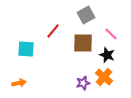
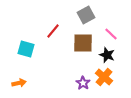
cyan square: rotated 12 degrees clockwise
purple star: rotated 24 degrees counterclockwise
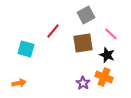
brown square: rotated 10 degrees counterclockwise
orange cross: rotated 18 degrees counterclockwise
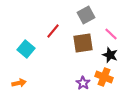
cyan square: rotated 24 degrees clockwise
black star: moved 3 px right
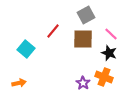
brown square: moved 4 px up; rotated 10 degrees clockwise
black star: moved 1 px left, 2 px up
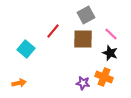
black star: moved 1 px right
purple star: rotated 24 degrees counterclockwise
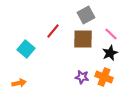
black star: rotated 28 degrees clockwise
purple star: moved 1 px left, 6 px up
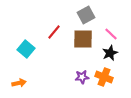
red line: moved 1 px right, 1 px down
purple star: rotated 16 degrees counterclockwise
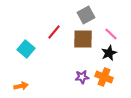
black star: moved 1 px left
orange arrow: moved 2 px right, 3 px down
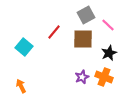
pink line: moved 3 px left, 9 px up
cyan square: moved 2 px left, 2 px up
purple star: rotated 16 degrees counterclockwise
orange arrow: rotated 104 degrees counterclockwise
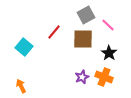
black star: rotated 14 degrees counterclockwise
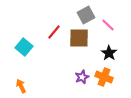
brown square: moved 4 px left, 1 px up
